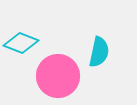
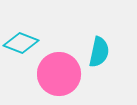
pink circle: moved 1 px right, 2 px up
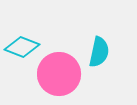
cyan diamond: moved 1 px right, 4 px down
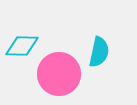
cyan diamond: moved 1 px up; rotated 20 degrees counterclockwise
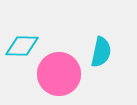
cyan semicircle: moved 2 px right
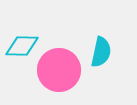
pink circle: moved 4 px up
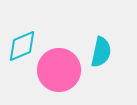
cyan diamond: rotated 24 degrees counterclockwise
